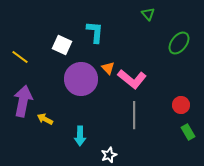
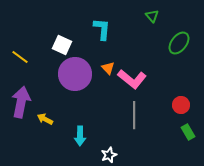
green triangle: moved 4 px right, 2 px down
cyan L-shape: moved 7 px right, 3 px up
purple circle: moved 6 px left, 5 px up
purple arrow: moved 2 px left, 1 px down
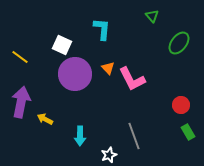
pink L-shape: rotated 24 degrees clockwise
gray line: moved 21 px down; rotated 20 degrees counterclockwise
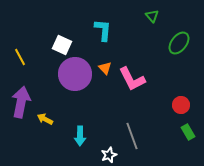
cyan L-shape: moved 1 px right, 1 px down
yellow line: rotated 24 degrees clockwise
orange triangle: moved 3 px left
gray line: moved 2 px left
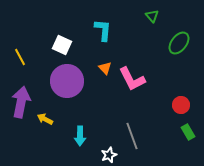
purple circle: moved 8 px left, 7 px down
